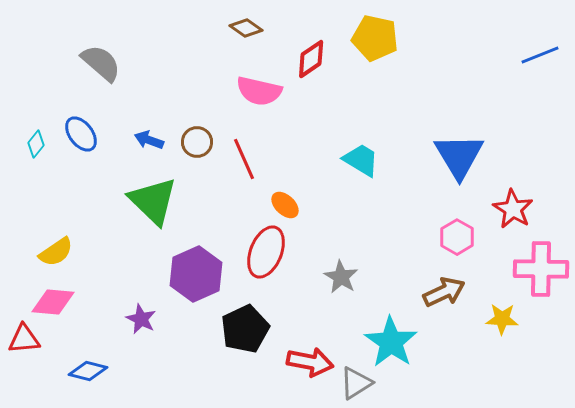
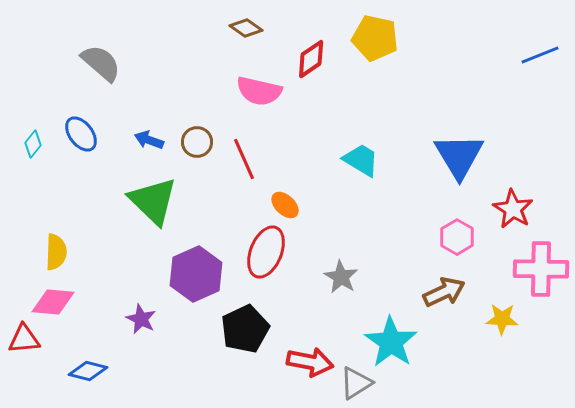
cyan diamond: moved 3 px left
yellow semicircle: rotated 54 degrees counterclockwise
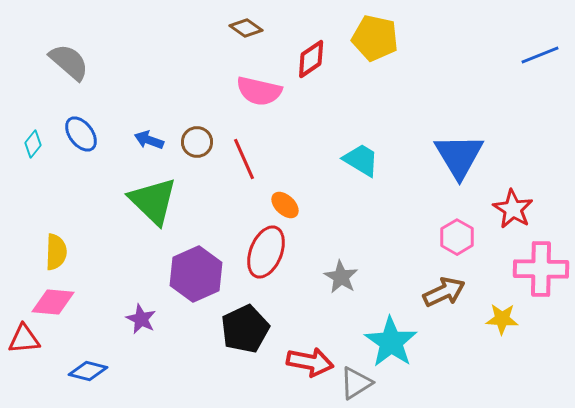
gray semicircle: moved 32 px left, 1 px up
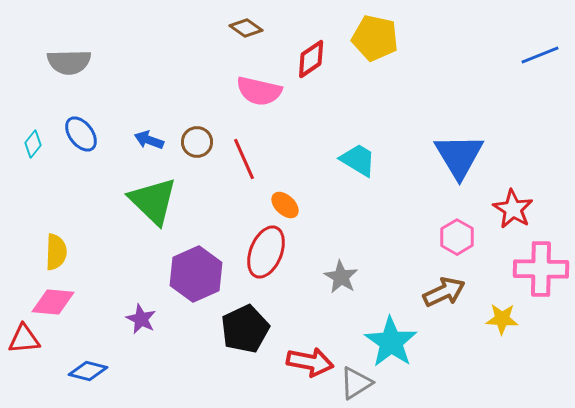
gray semicircle: rotated 138 degrees clockwise
cyan trapezoid: moved 3 px left
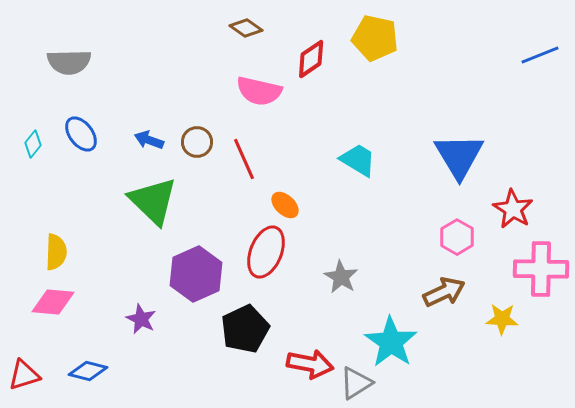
red triangle: moved 36 px down; rotated 12 degrees counterclockwise
red arrow: moved 2 px down
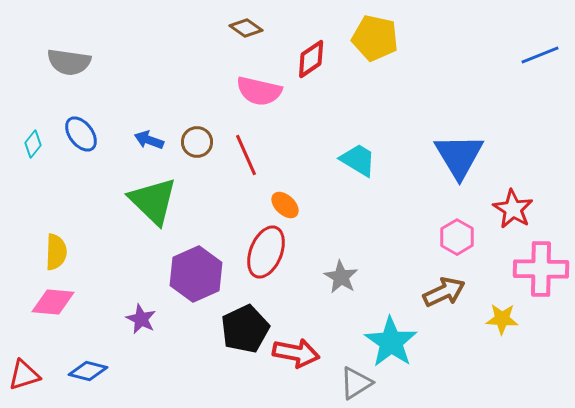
gray semicircle: rotated 9 degrees clockwise
red line: moved 2 px right, 4 px up
red arrow: moved 14 px left, 11 px up
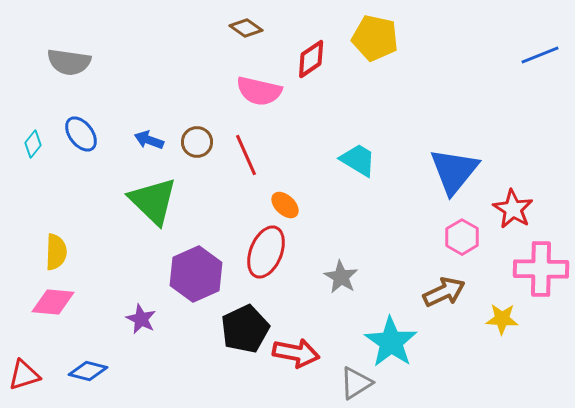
blue triangle: moved 5 px left, 15 px down; rotated 10 degrees clockwise
pink hexagon: moved 5 px right
